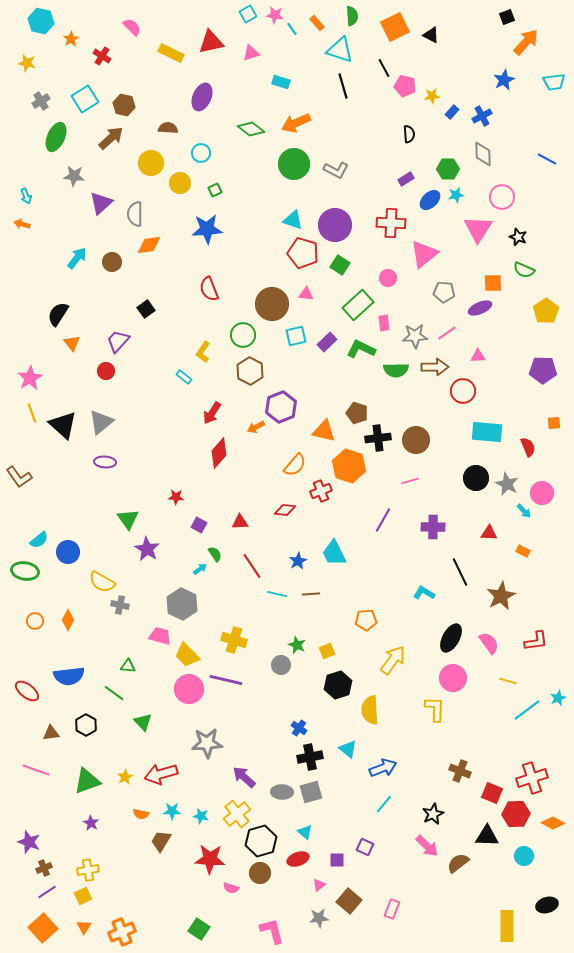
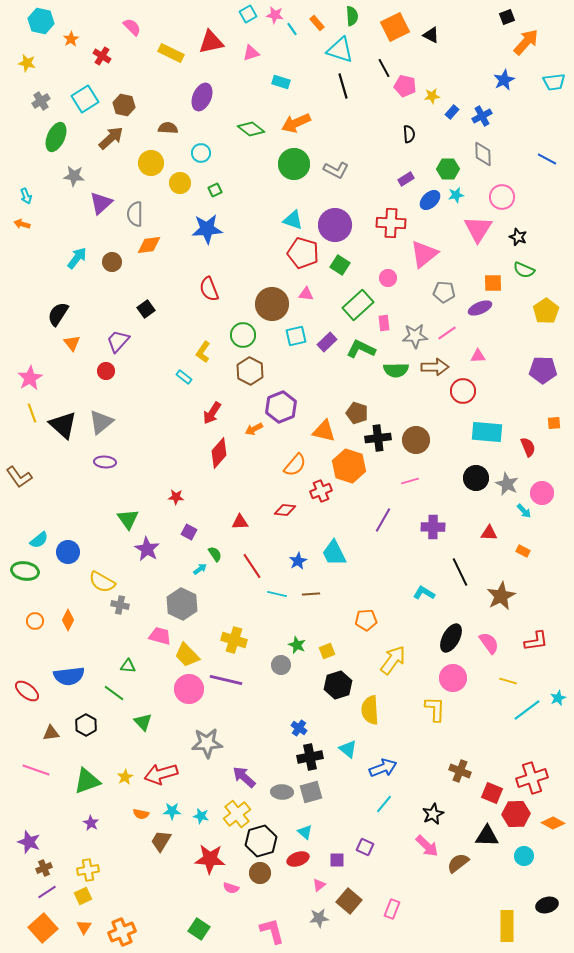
orange arrow at (256, 427): moved 2 px left, 2 px down
purple square at (199, 525): moved 10 px left, 7 px down
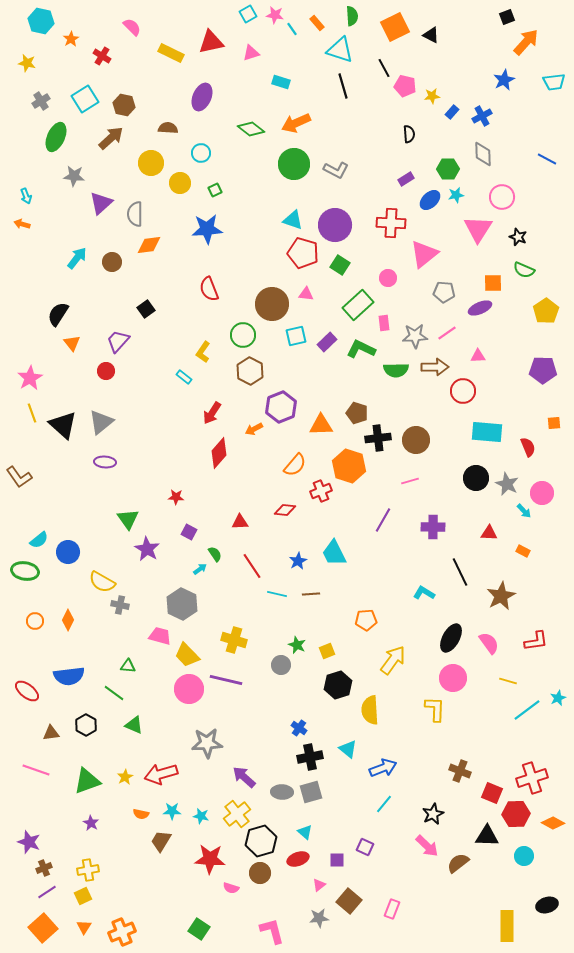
orange triangle at (324, 431): moved 3 px left, 6 px up; rotated 15 degrees counterclockwise
green triangle at (143, 722): moved 9 px left, 3 px down; rotated 24 degrees counterclockwise
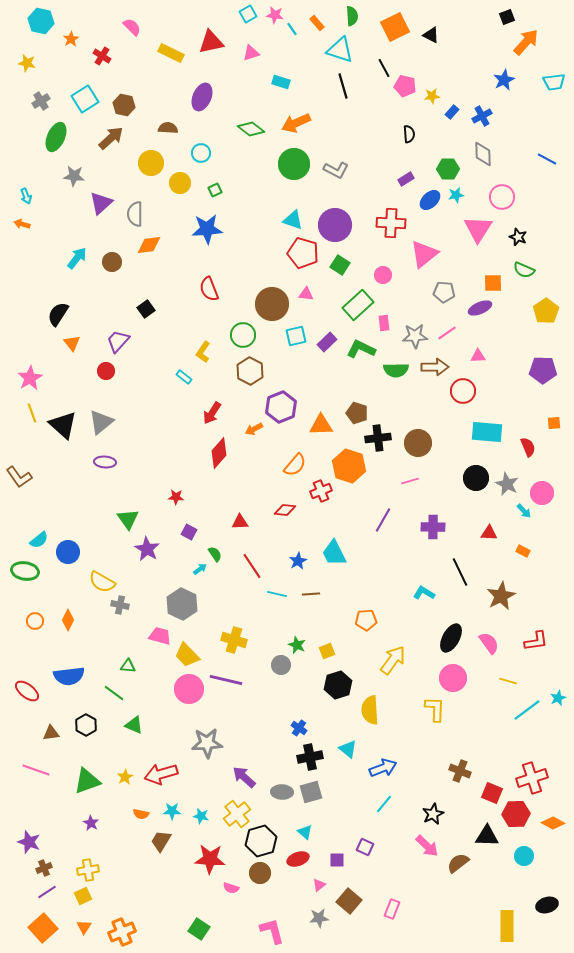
pink circle at (388, 278): moved 5 px left, 3 px up
brown circle at (416, 440): moved 2 px right, 3 px down
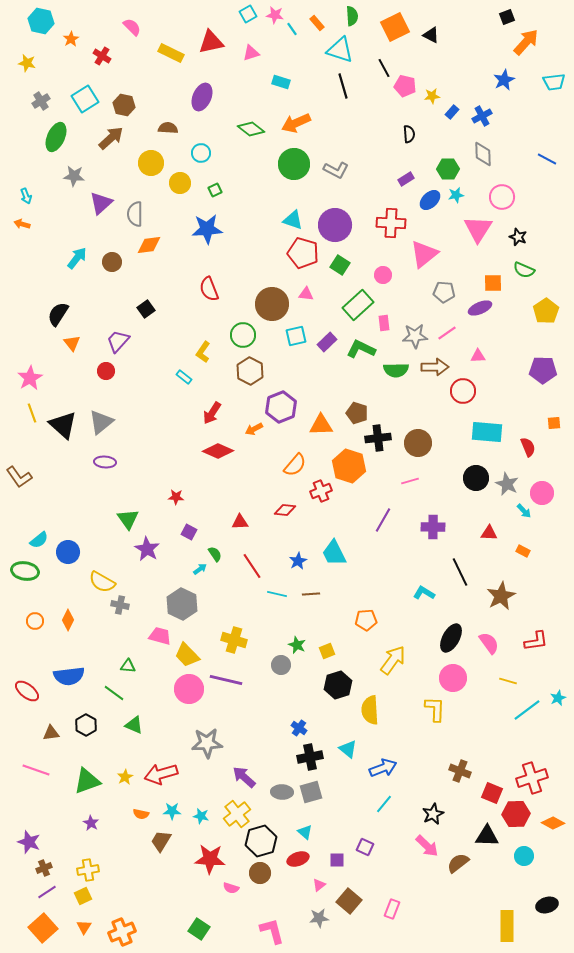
red diamond at (219, 453): moved 1 px left, 2 px up; rotated 72 degrees clockwise
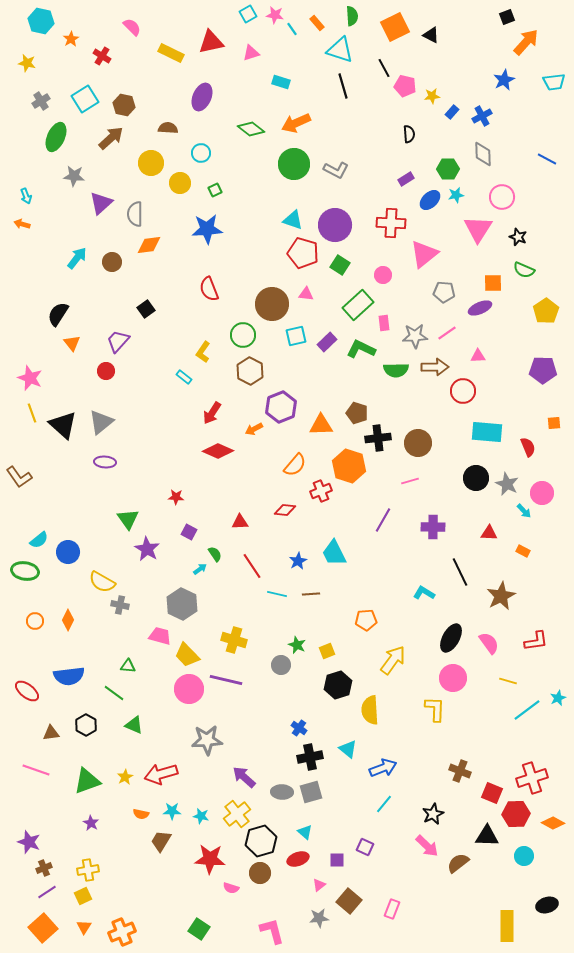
pink star at (30, 378): rotated 20 degrees counterclockwise
gray star at (207, 743): moved 3 px up
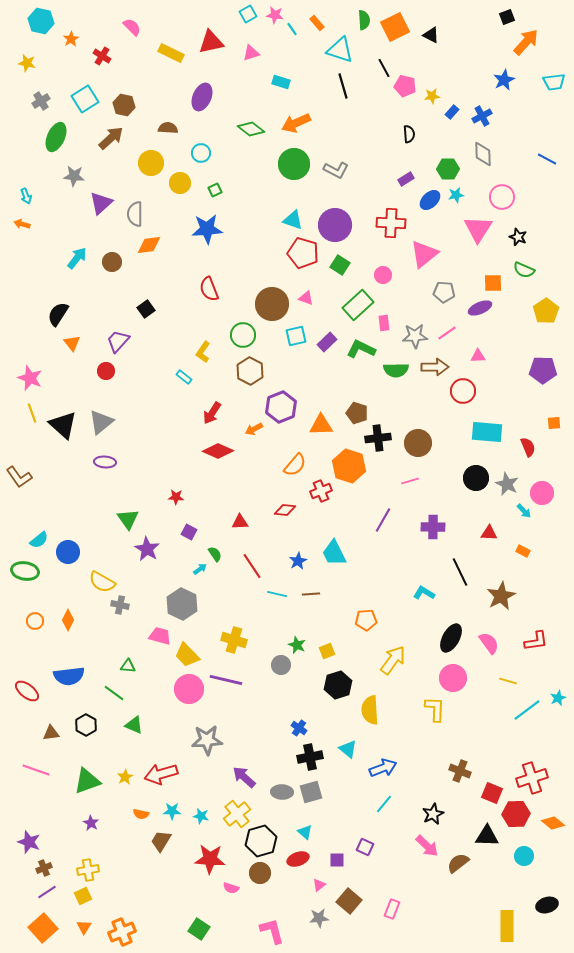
green semicircle at (352, 16): moved 12 px right, 4 px down
pink triangle at (306, 294): moved 4 px down; rotated 14 degrees clockwise
orange diamond at (553, 823): rotated 10 degrees clockwise
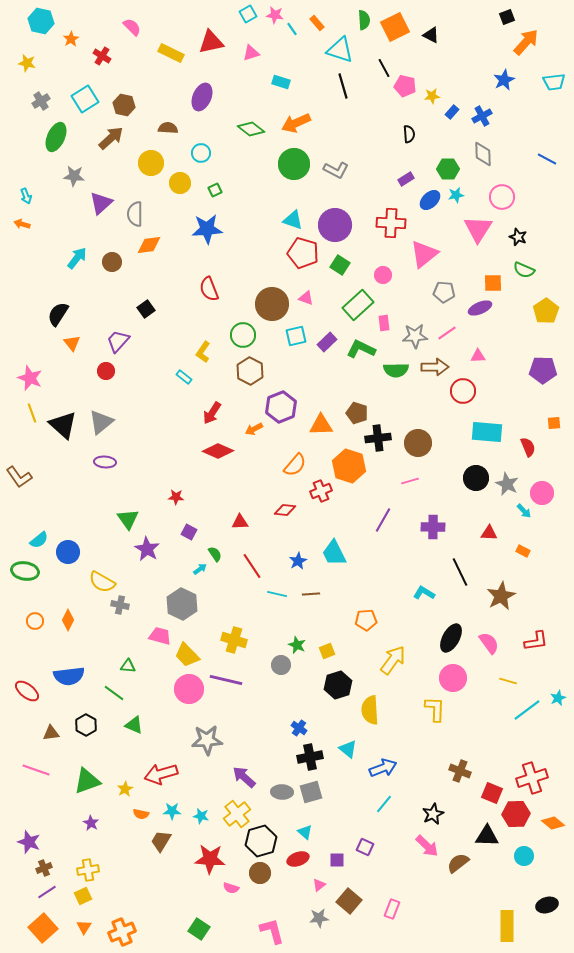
yellow star at (125, 777): moved 12 px down
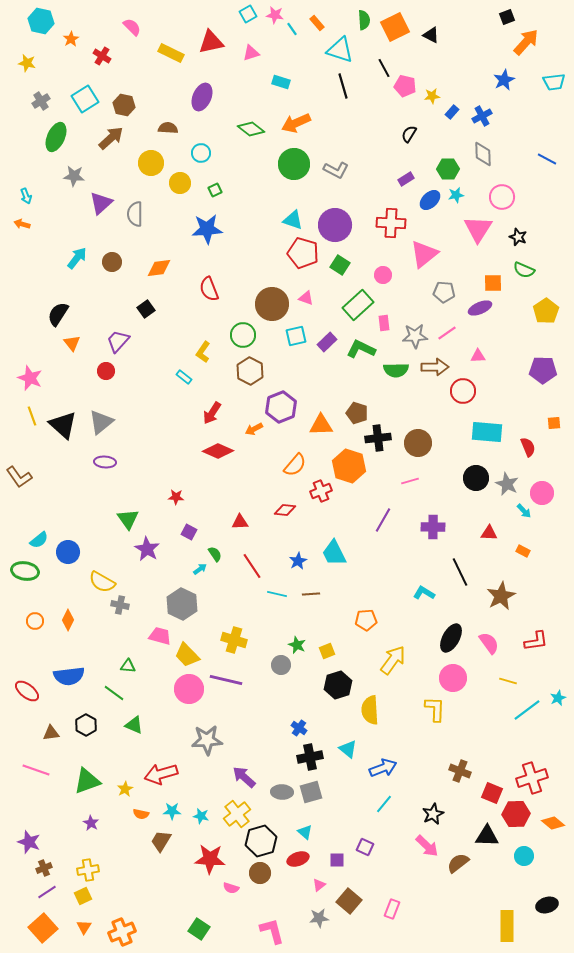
black semicircle at (409, 134): rotated 144 degrees counterclockwise
orange diamond at (149, 245): moved 10 px right, 23 px down
yellow line at (32, 413): moved 3 px down
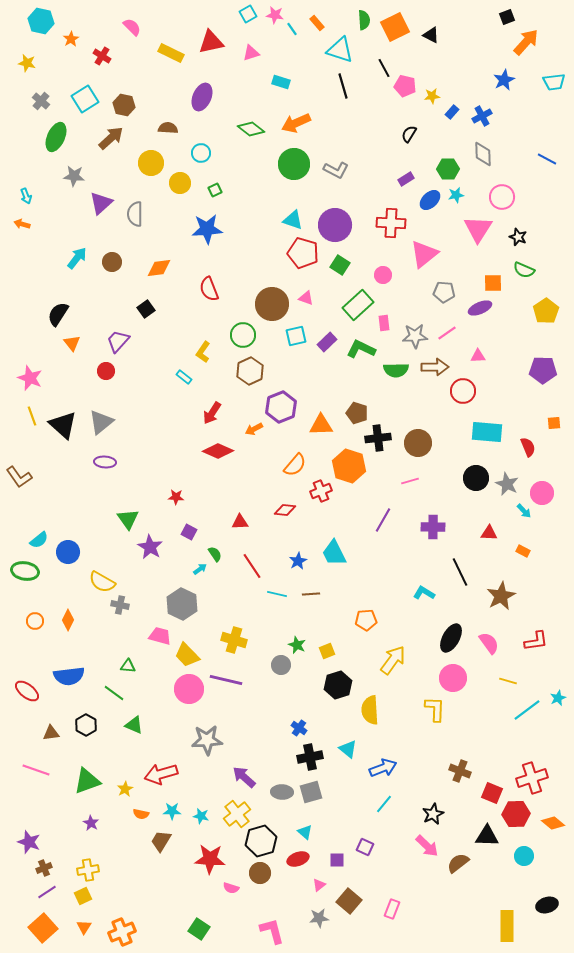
gray cross at (41, 101): rotated 18 degrees counterclockwise
brown hexagon at (250, 371): rotated 8 degrees clockwise
purple star at (147, 549): moved 3 px right, 2 px up
